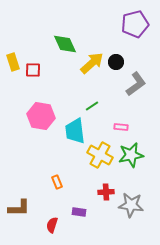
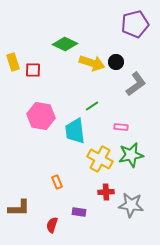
green diamond: rotated 40 degrees counterclockwise
yellow arrow: rotated 60 degrees clockwise
yellow cross: moved 4 px down
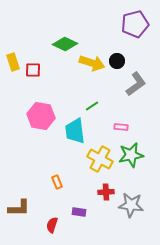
black circle: moved 1 px right, 1 px up
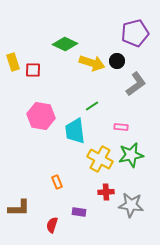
purple pentagon: moved 9 px down
